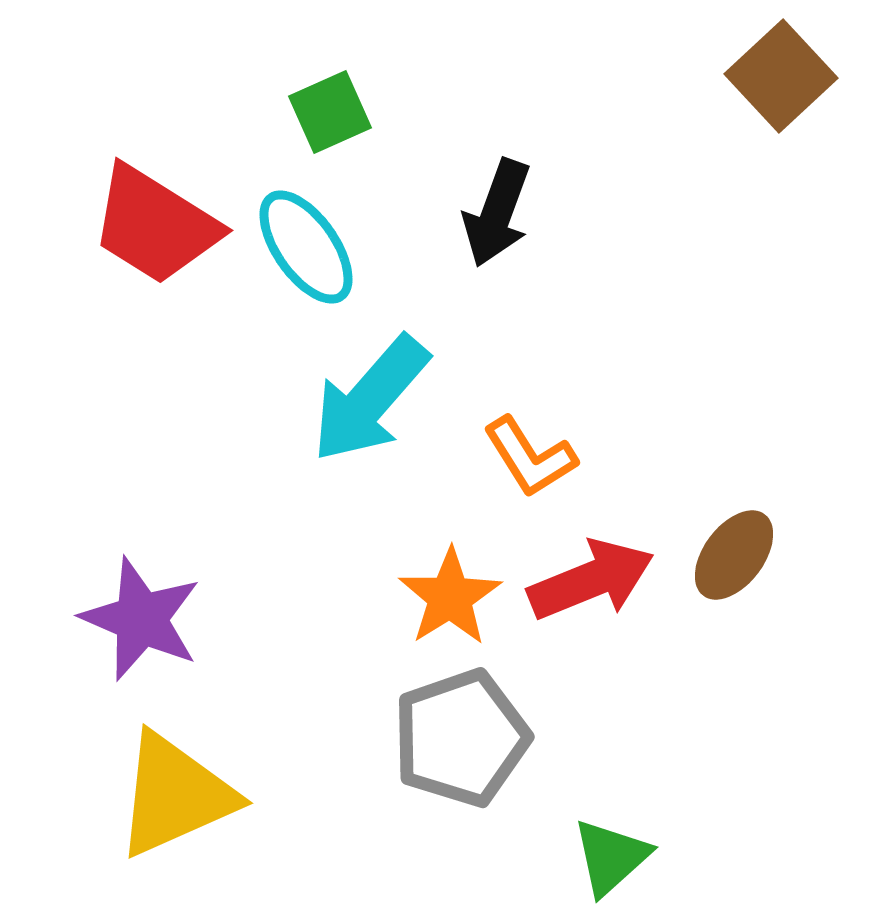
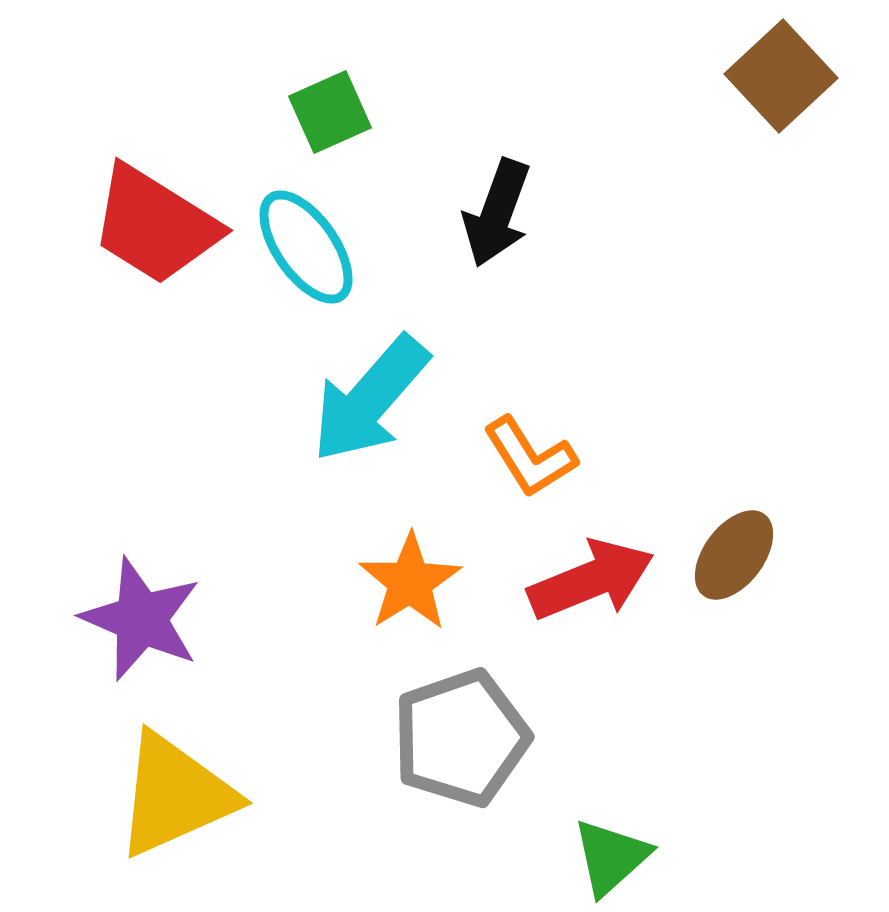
orange star: moved 40 px left, 15 px up
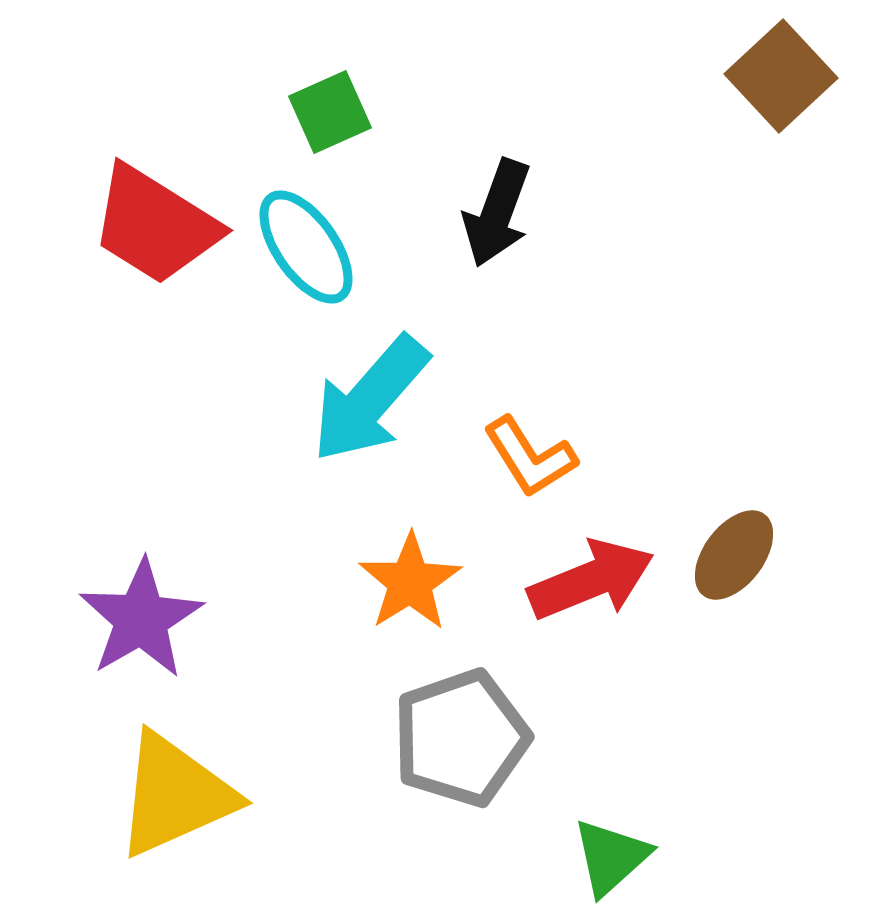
purple star: rotated 19 degrees clockwise
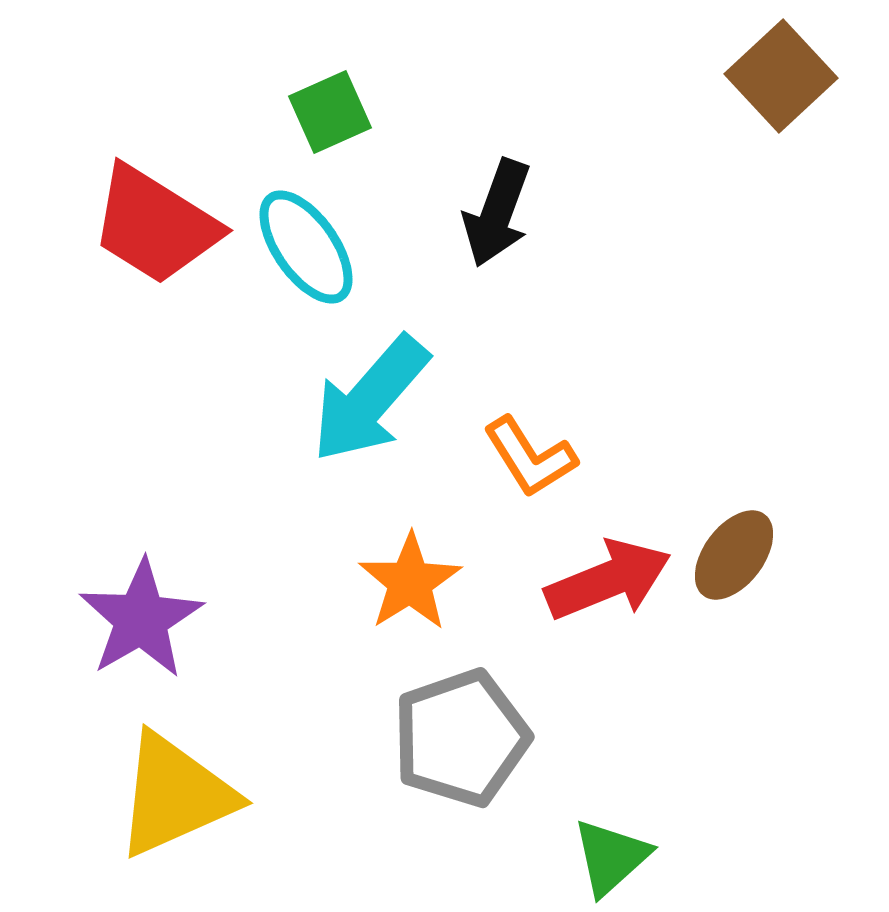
red arrow: moved 17 px right
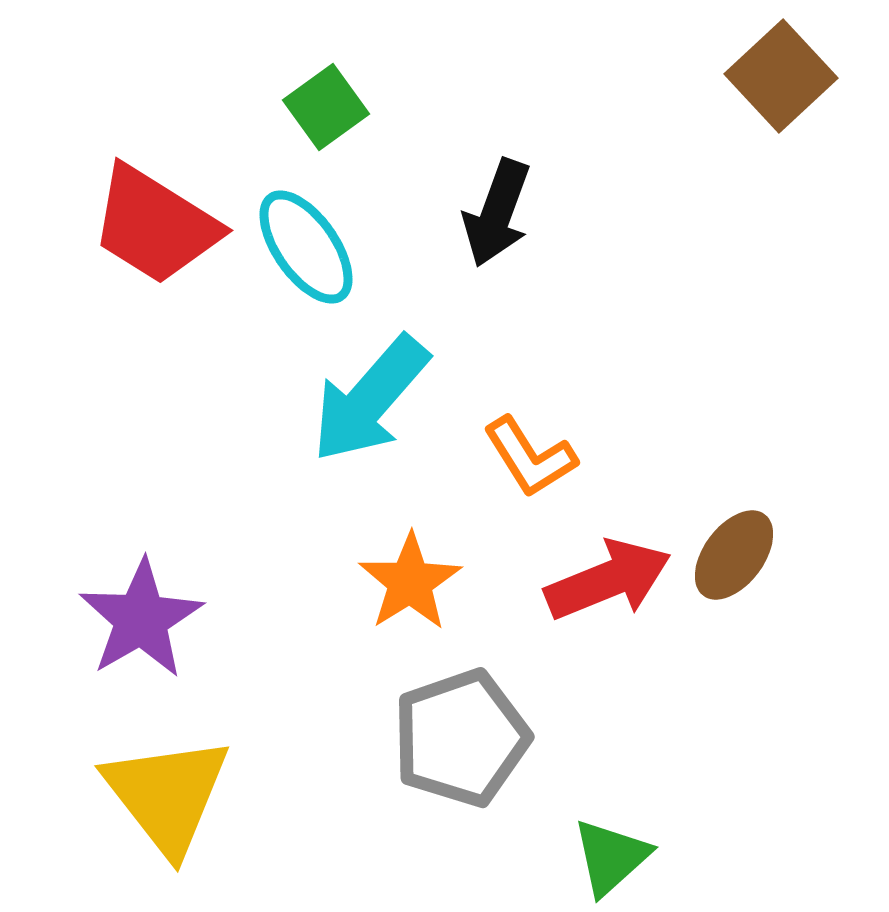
green square: moved 4 px left, 5 px up; rotated 12 degrees counterclockwise
yellow triangle: moved 8 px left; rotated 44 degrees counterclockwise
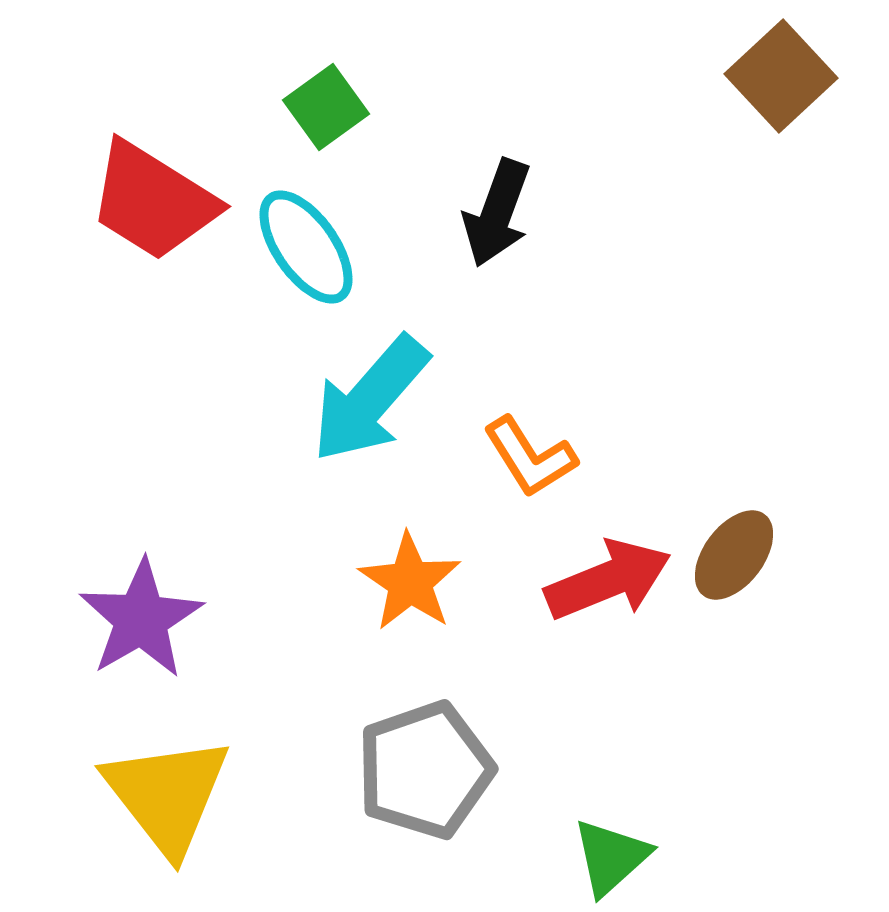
red trapezoid: moved 2 px left, 24 px up
orange star: rotated 6 degrees counterclockwise
gray pentagon: moved 36 px left, 32 px down
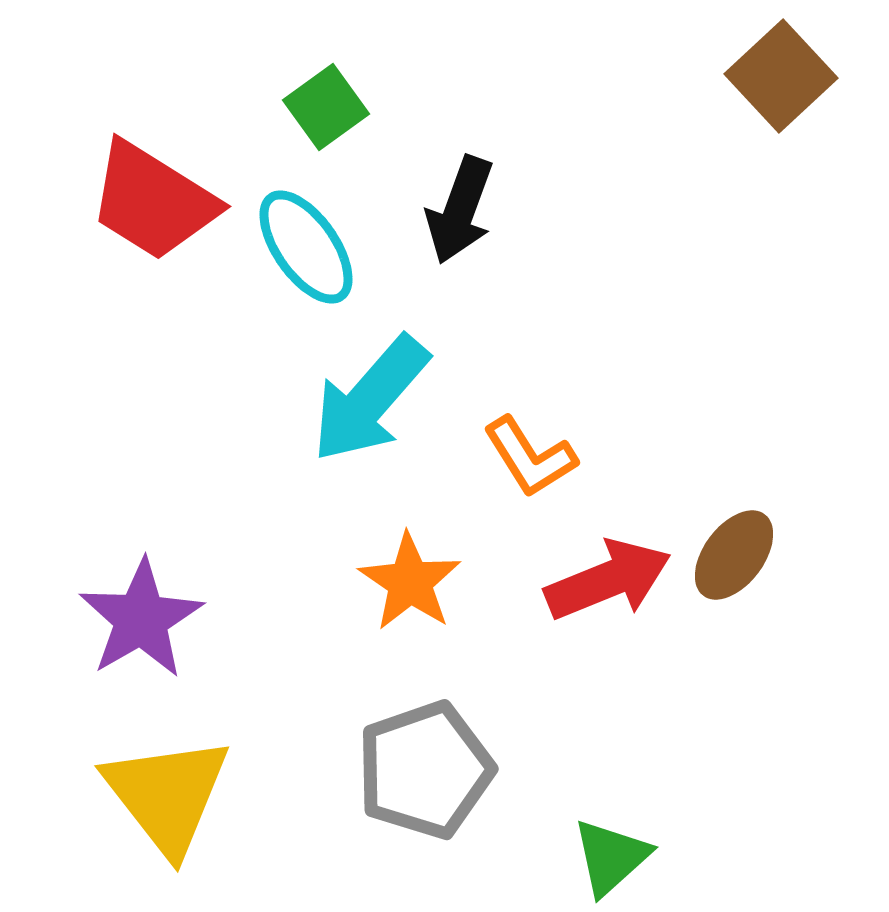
black arrow: moved 37 px left, 3 px up
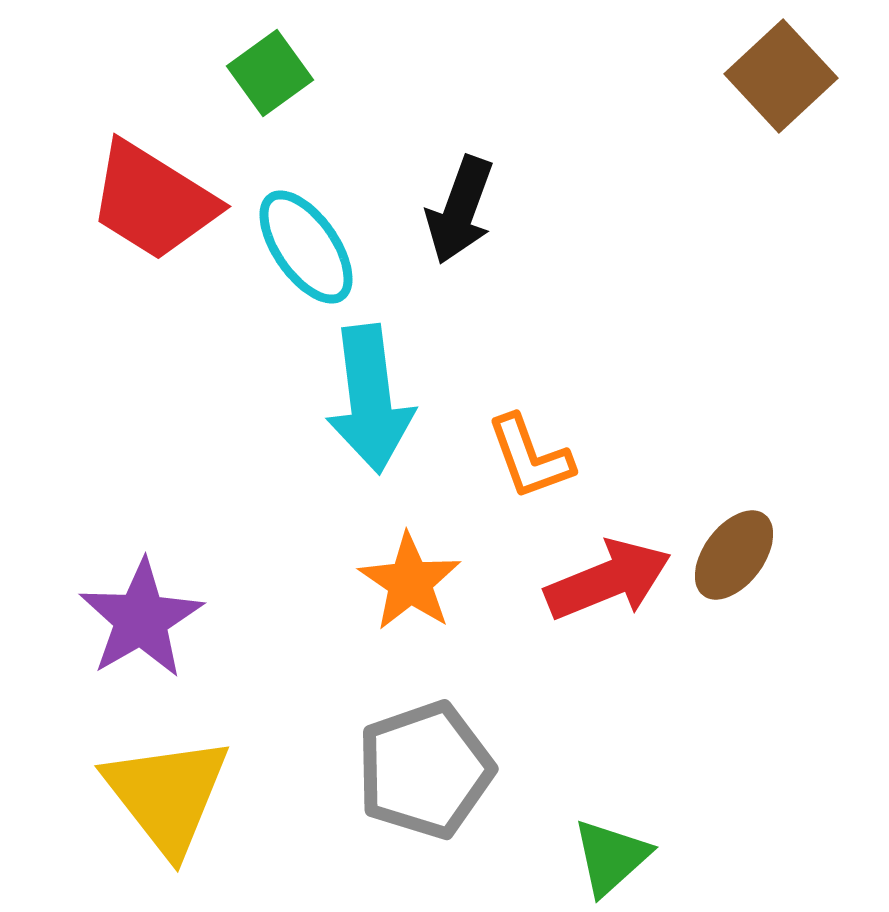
green square: moved 56 px left, 34 px up
cyan arrow: rotated 48 degrees counterclockwise
orange L-shape: rotated 12 degrees clockwise
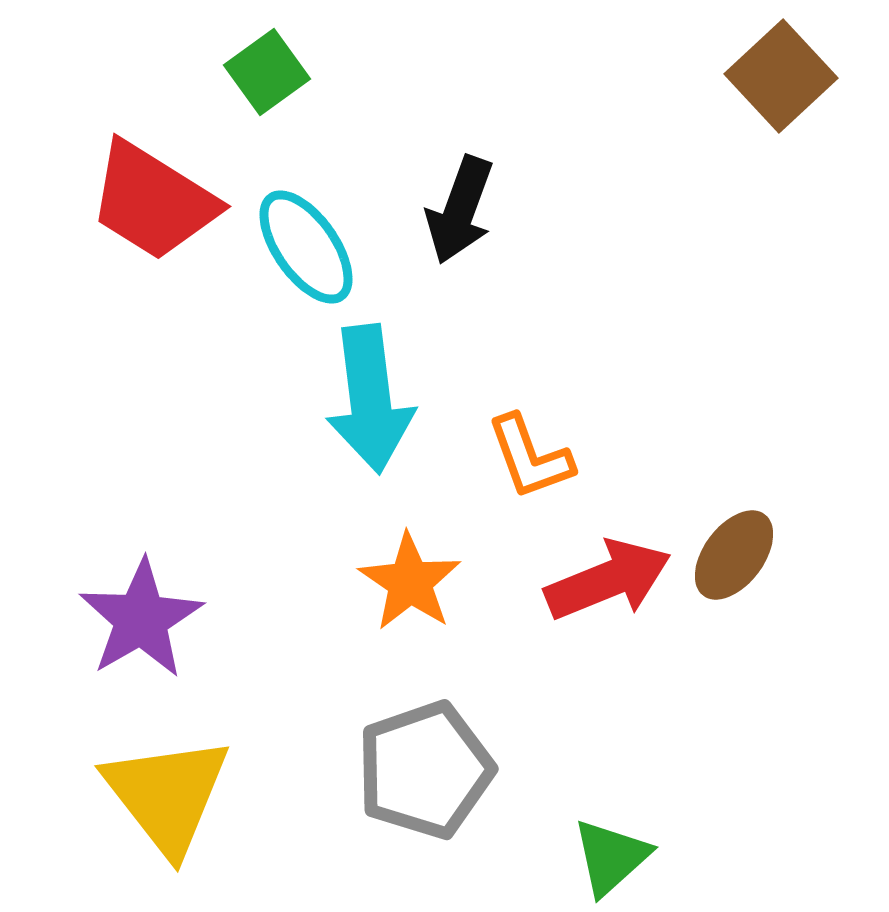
green square: moved 3 px left, 1 px up
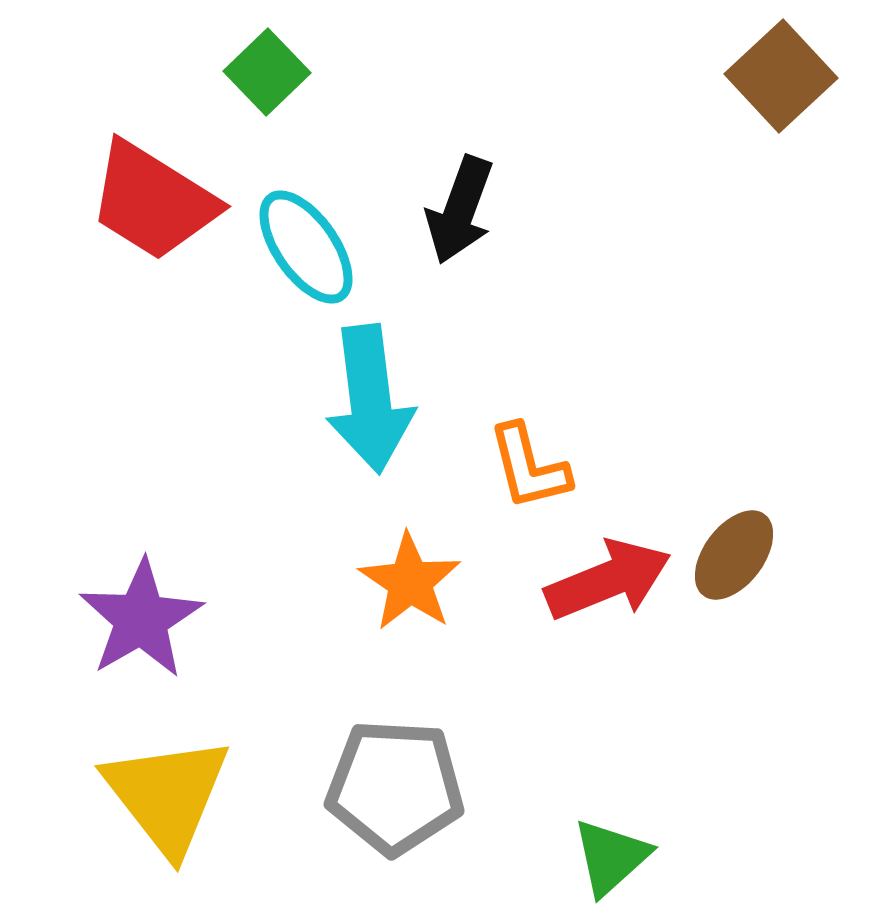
green square: rotated 8 degrees counterclockwise
orange L-shape: moved 1 px left, 10 px down; rotated 6 degrees clockwise
gray pentagon: moved 30 px left, 17 px down; rotated 22 degrees clockwise
